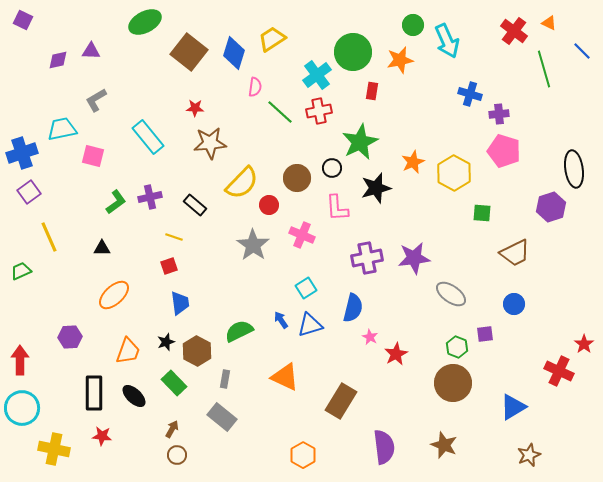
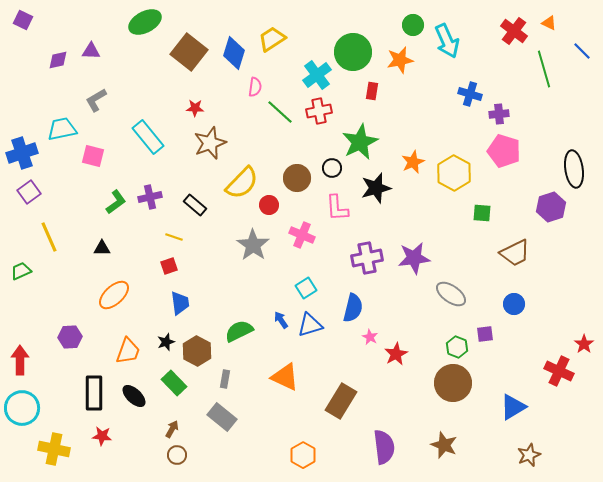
brown star at (210, 143): rotated 16 degrees counterclockwise
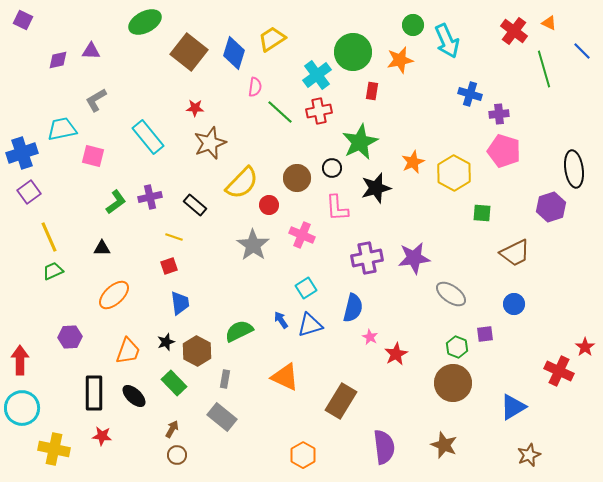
green trapezoid at (21, 271): moved 32 px right
red star at (584, 344): moved 1 px right, 3 px down
